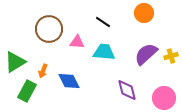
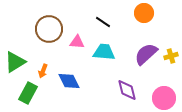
green rectangle: moved 1 px right, 2 px down
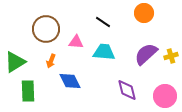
brown circle: moved 3 px left
pink triangle: moved 1 px left
orange arrow: moved 8 px right, 10 px up
blue diamond: moved 1 px right
green rectangle: moved 2 px up; rotated 30 degrees counterclockwise
pink circle: moved 1 px right, 2 px up
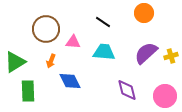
pink triangle: moved 3 px left
purple semicircle: moved 1 px up
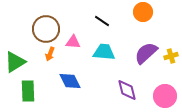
orange circle: moved 1 px left, 1 px up
black line: moved 1 px left, 1 px up
orange arrow: moved 1 px left, 7 px up
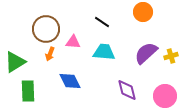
black line: moved 1 px down
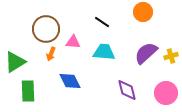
orange arrow: moved 1 px right
pink circle: moved 1 px right, 3 px up
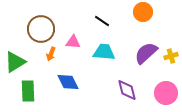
black line: moved 1 px up
brown circle: moved 5 px left
blue diamond: moved 2 px left, 1 px down
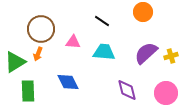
orange arrow: moved 13 px left
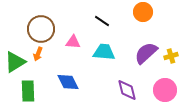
pink circle: moved 1 px left, 3 px up
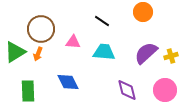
green triangle: moved 10 px up
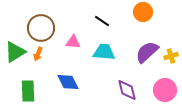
brown circle: moved 1 px up
purple semicircle: moved 1 px right, 1 px up
